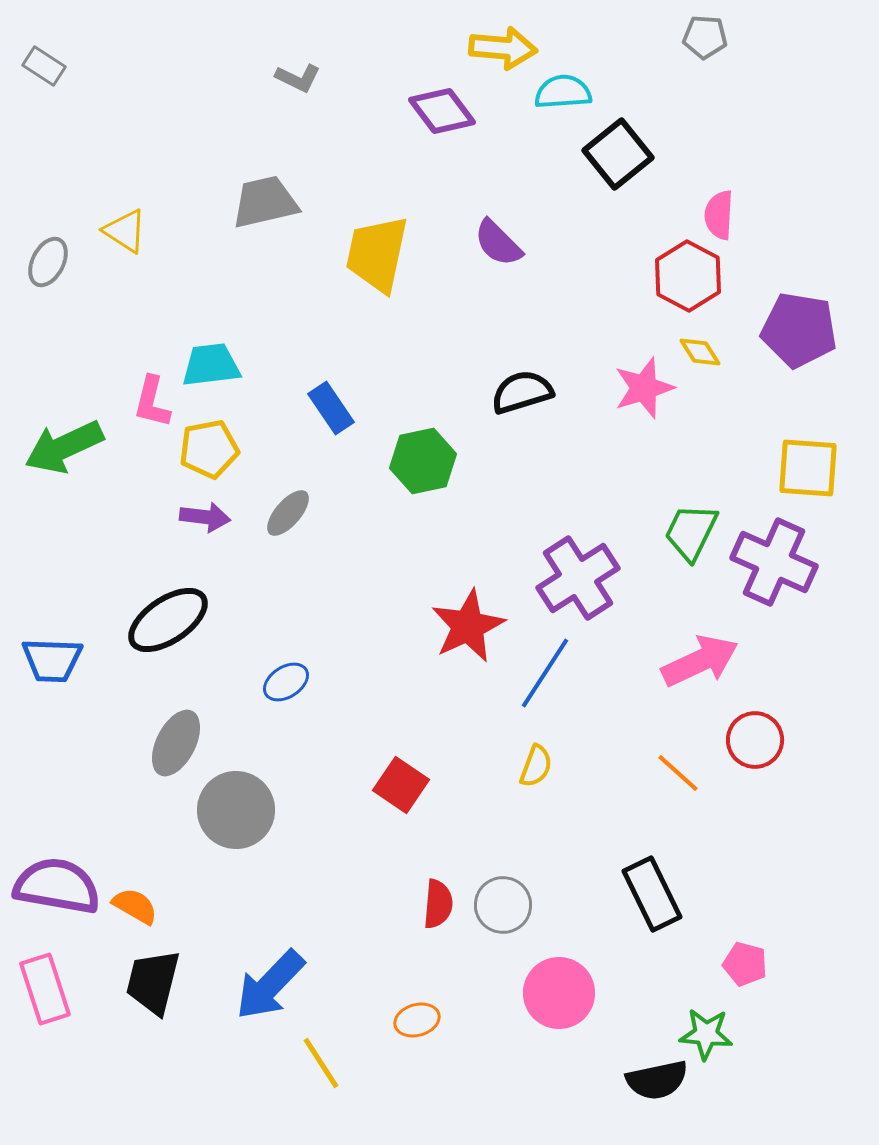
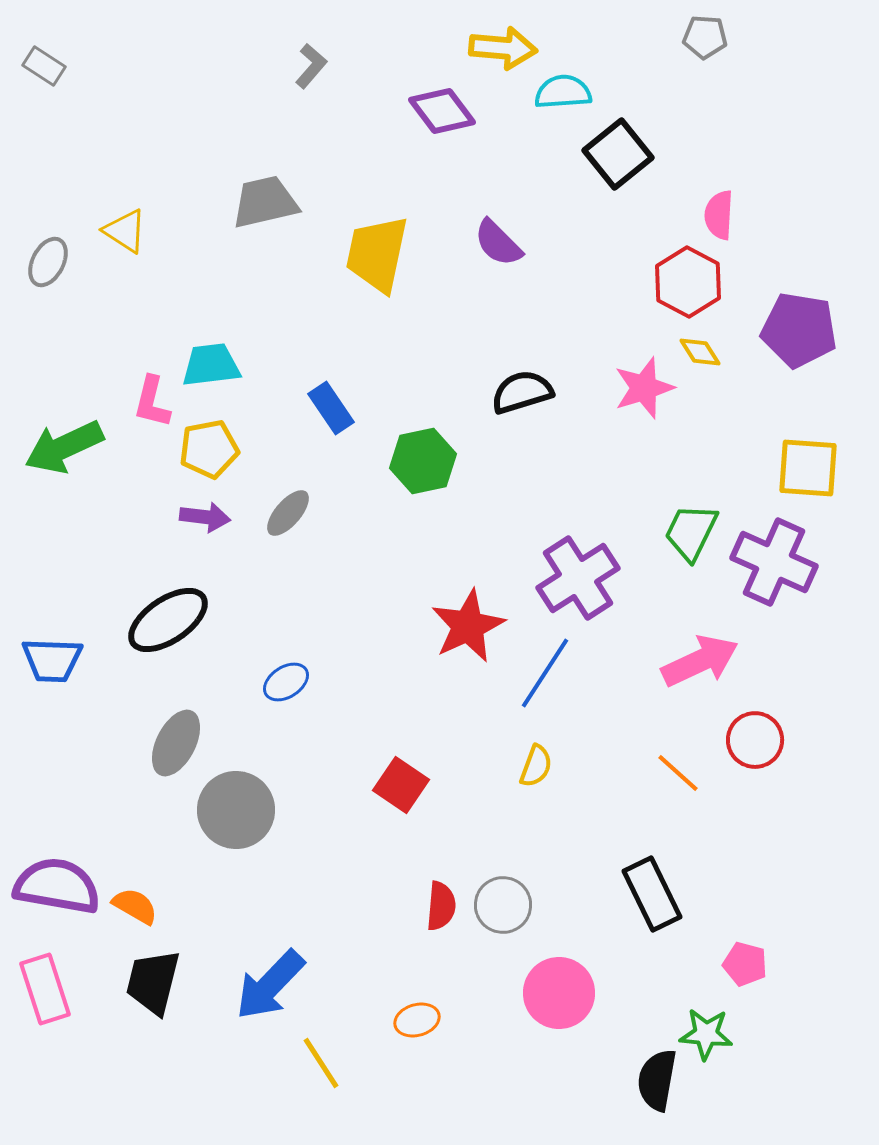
gray L-shape at (298, 78): moved 13 px right, 12 px up; rotated 75 degrees counterclockwise
red hexagon at (688, 276): moved 6 px down
red semicircle at (438, 904): moved 3 px right, 2 px down
black semicircle at (657, 1080): rotated 112 degrees clockwise
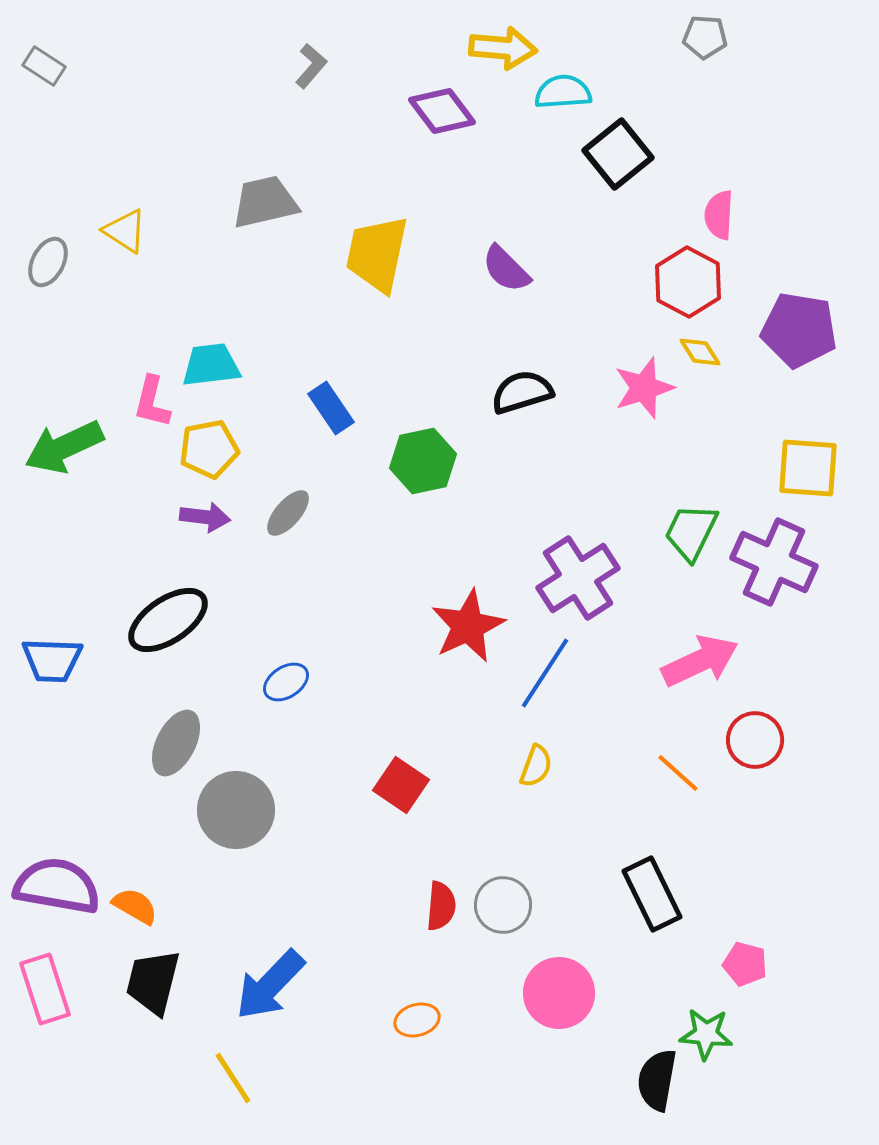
purple semicircle at (498, 243): moved 8 px right, 26 px down
yellow line at (321, 1063): moved 88 px left, 15 px down
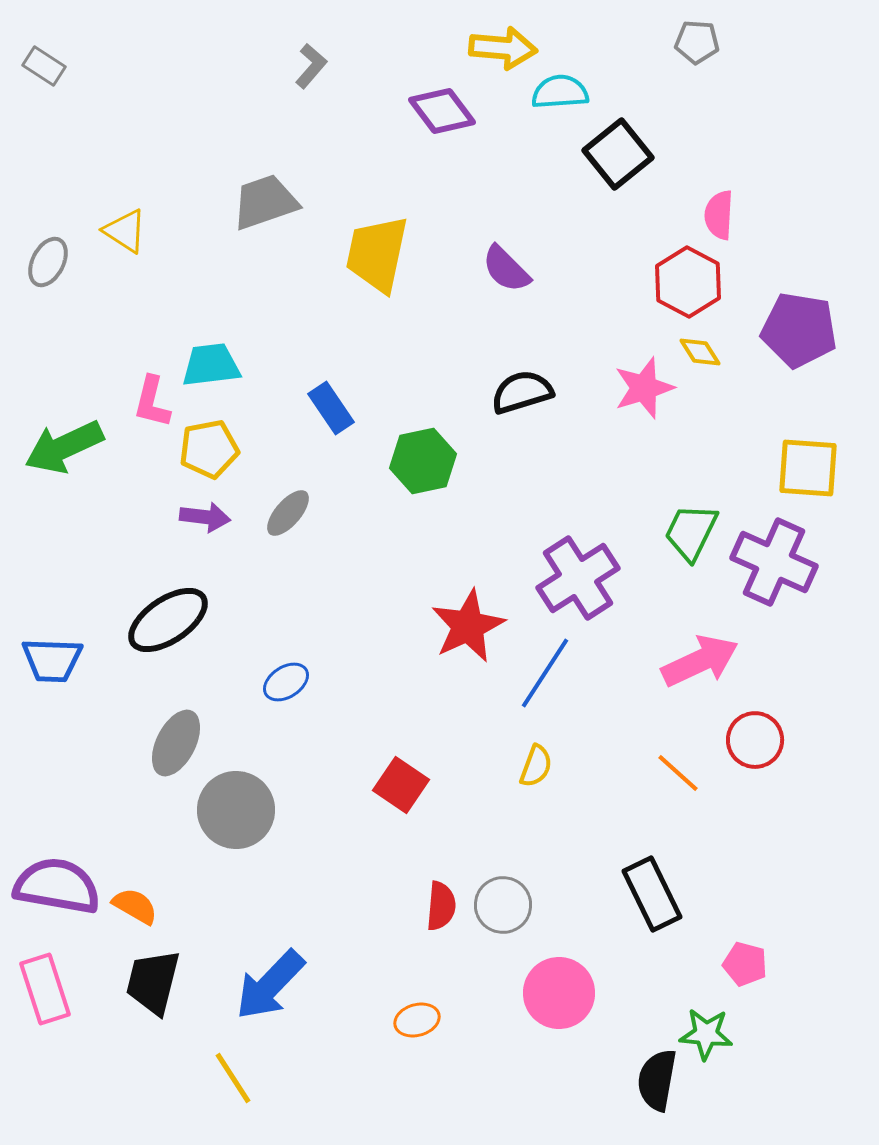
gray pentagon at (705, 37): moved 8 px left, 5 px down
cyan semicircle at (563, 92): moved 3 px left
gray trapezoid at (265, 202): rotated 6 degrees counterclockwise
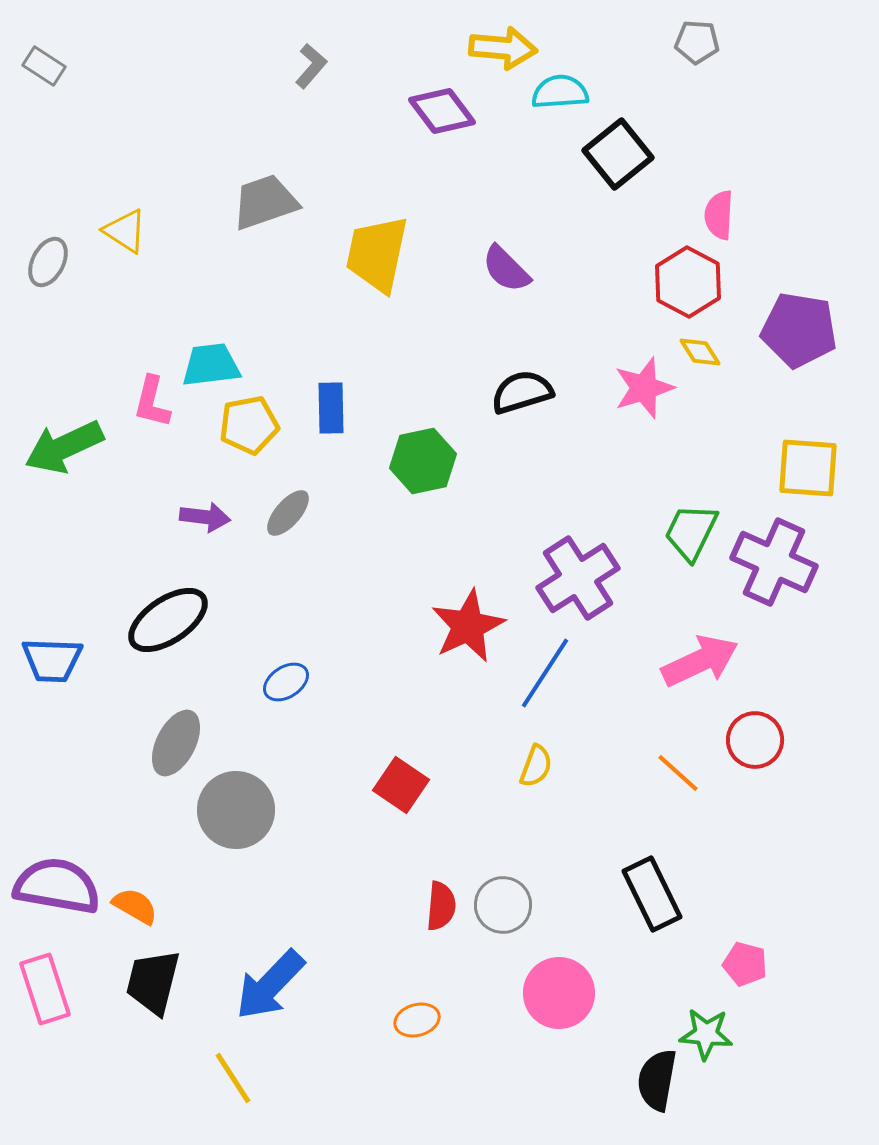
blue rectangle at (331, 408): rotated 33 degrees clockwise
yellow pentagon at (209, 449): moved 40 px right, 24 px up
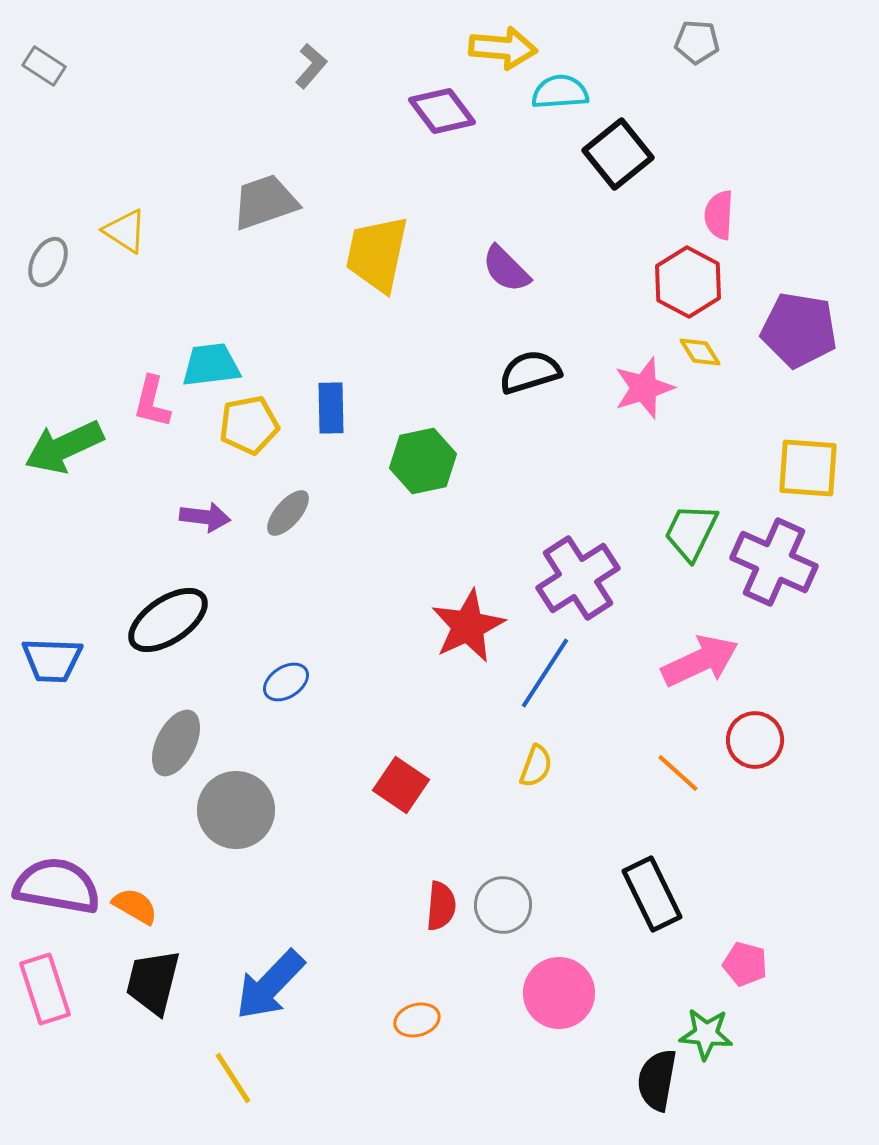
black semicircle at (522, 392): moved 8 px right, 20 px up
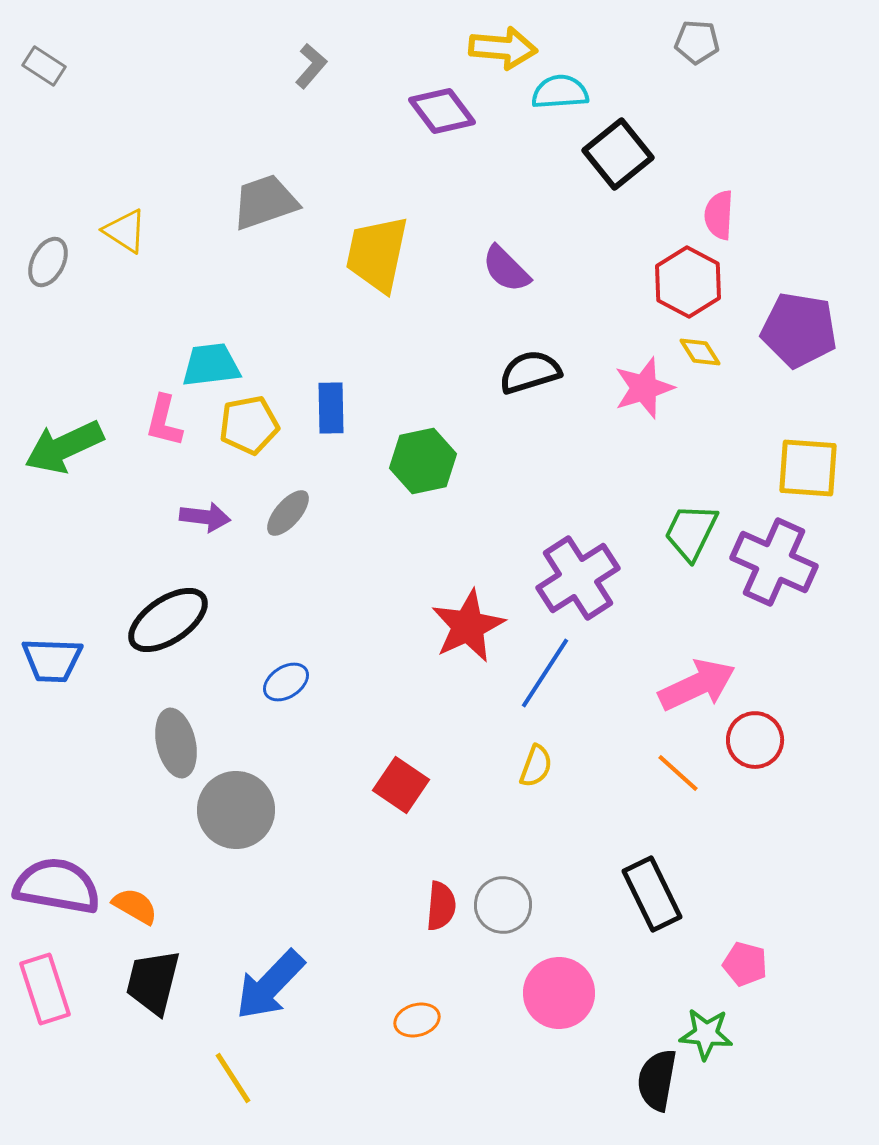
pink L-shape at (152, 402): moved 12 px right, 19 px down
pink arrow at (700, 661): moved 3 px left, 24 px down
gray ellipse at (176, 743): rotated 40 degrees counterclockwise
